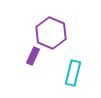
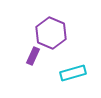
cyan rectangle: rotated 60 degrees clockwise
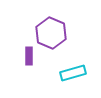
purple rectangle: moved 4 px left; rotated 24 degrees counterclockwise
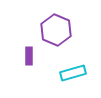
purple hexagon: moved 5 px right, 3 px up
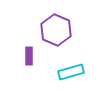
cyan rectangle: moved 2 px left, 1 px up
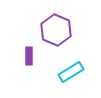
cyan rectangle: rotated 15 degrees counterclockwise
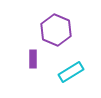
purple rectangle: moved 4 px right, 3 px down
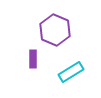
purple hexagon: moved 1 px left
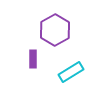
purple hexagon: rotated 8 degrees clockwise
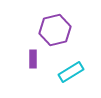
purple hexagon: rotated 16 degrees clockwise
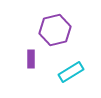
purple rectangle: moved 2 px left
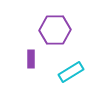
purple hexagon: rotated 12 degrees clockwise
